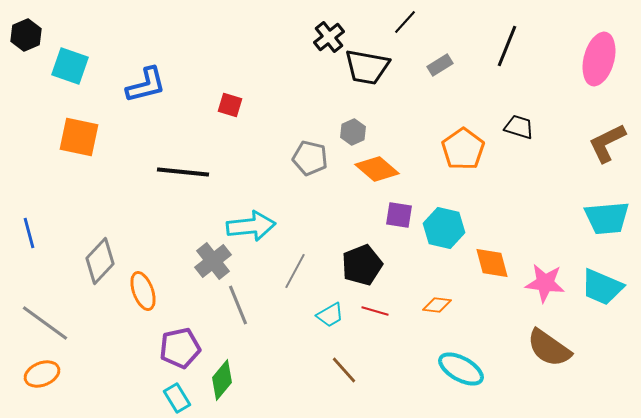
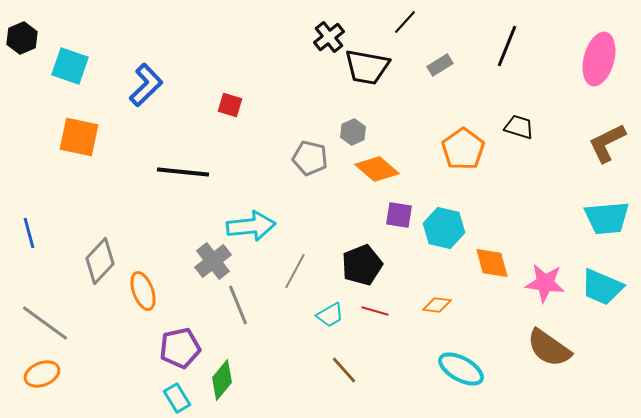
black hexagon at (26, 35): moved 4 px left, 3 px down
blue L-shape at (146, 85): rotated 30 degrees counterclockwise
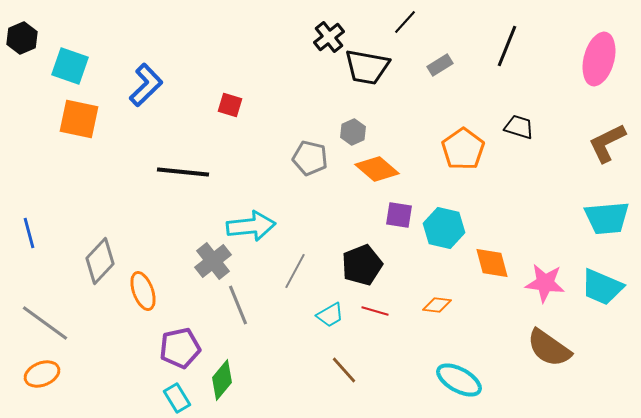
orange square at (79, 137): moved 18 px up
cyan ellipse at (461, 369): moved 2 px left, 11 px down
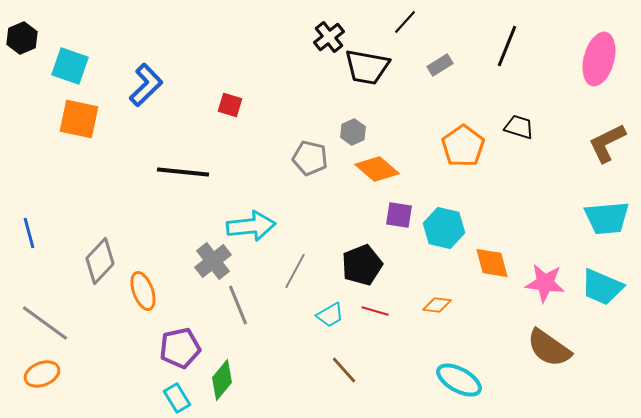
orange pentagon at (463, 149): moved 3 px up
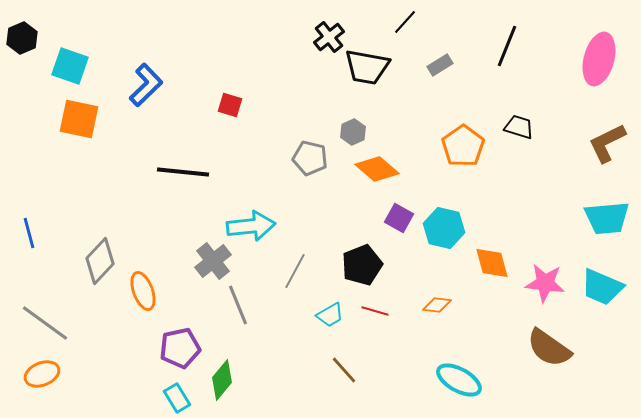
purple square at (399, 215): moved 3 px down; rotated 20 degrees clockwise
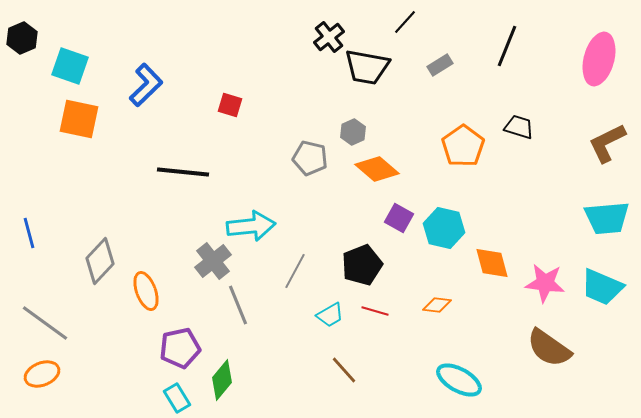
orange ellipse at (143, 291): moved 3 px right
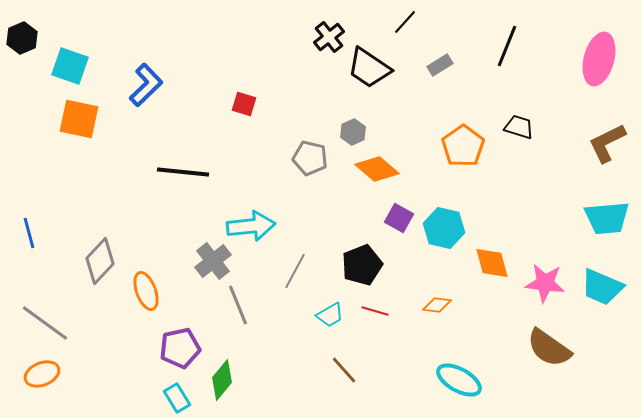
black trapezoid at (367, 67): moved 2 px right, 1 px down; rotated 24 degrees clockwise
red square at (230, 105): moved 14 px right, 1 px up
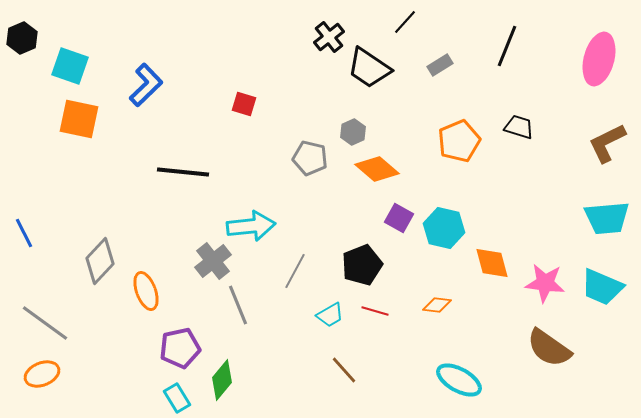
orange pentagon at (463, 146): moved 4 px left, 5 px up; rotated 12 degrees clockwise
blue line at (29, 233): moved 5 px left; rotated 12 degrees counterclockwise
